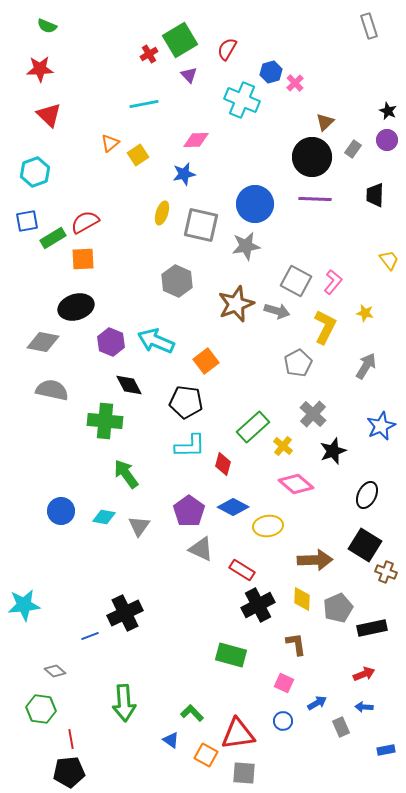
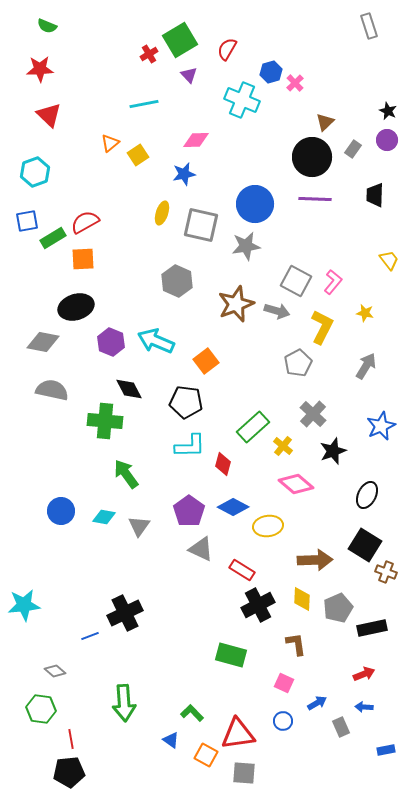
yellow L-shape at (325, 327): moved 3 px left
black diamond at (129, 385): moved 4 px down
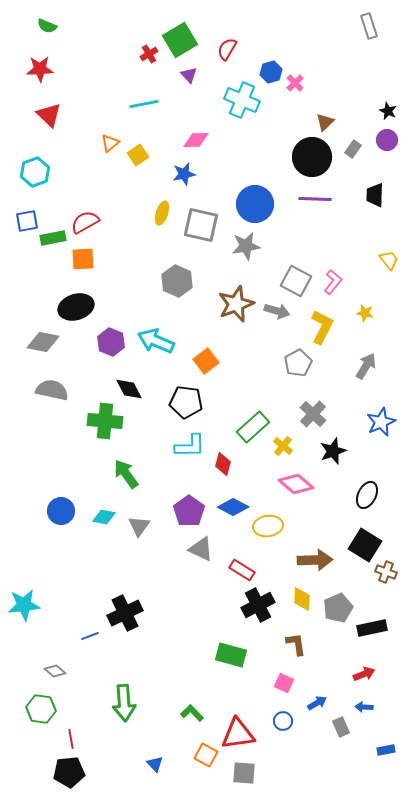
green rectangle at (53, 238): rotated 20 degrees clockwise
blue star at (381, 426): moved 4 px up
blue triangle at (171, 740): moved 16 px left, 24 px down; rotated 12 degrees clockwise
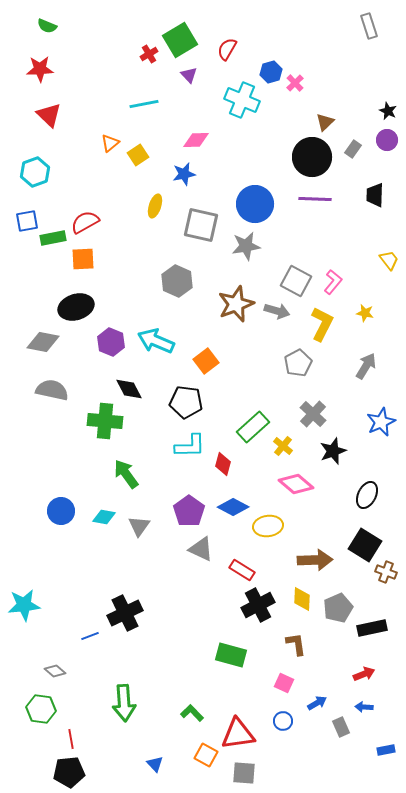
yellow ellipse at (162, 213): moved 7 px left, 7 px up
yellow L-shape at (322, 327): moved 3 px up
